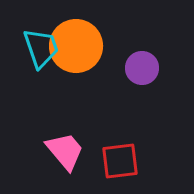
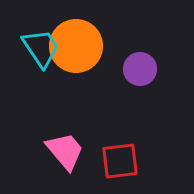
cyan trapezoid: rotated 15 degrees counterclockwise
purple circle: moved 2 px left, 1 px down
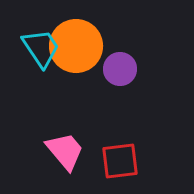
purple circle: moved 20 px left
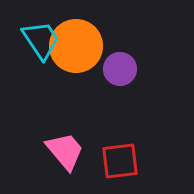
cyan trapezoid: moved 8 px up
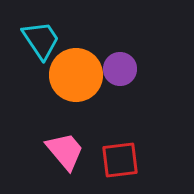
orange circle: moved 29 px down
red square: moved 1 px up
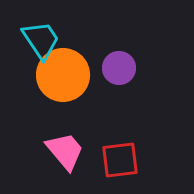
purple circle: moved 1 px left, 1 px up
orange circle: moved 13 px left
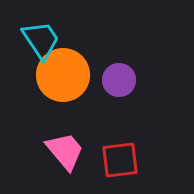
purple circle: moved 12 px down
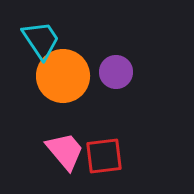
orange circle: moved 1 px down
purple circle: moved 3 px left, 8 px up
red square: moved 16 px left, 4 px up
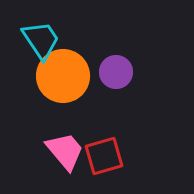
red square: rotated 9 degrees counterclockwise
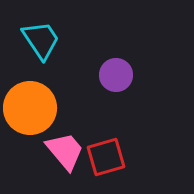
purple circle: moved 3 px down
orange circle: moved 33 px left, 32 px down
red square: moved 2 px right, 1 px down
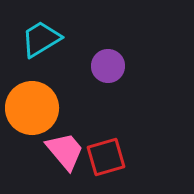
cyan trapezoid: moved 1 px up; rotated 87 degrees counterclockwise
purple circle: moved 8 px left, 9 px up
orange circle: moved 2 px right
